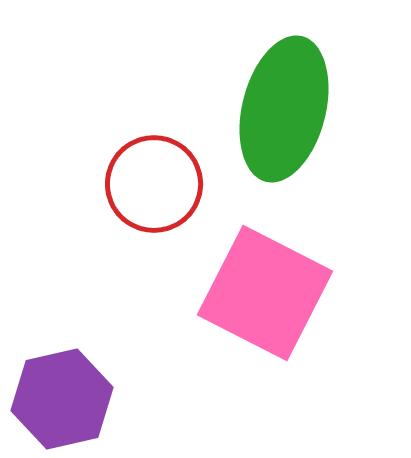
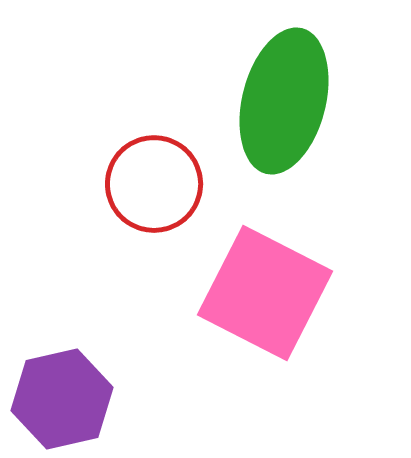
green ellipse: moved 8 px up
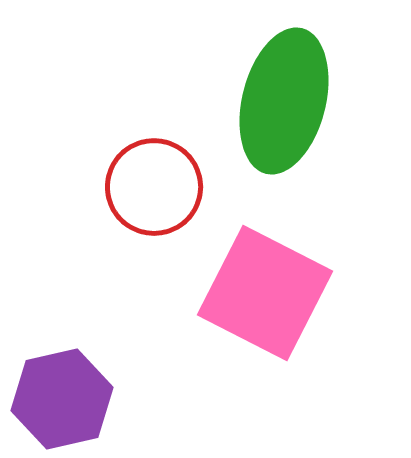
red circle: moved 3 px down
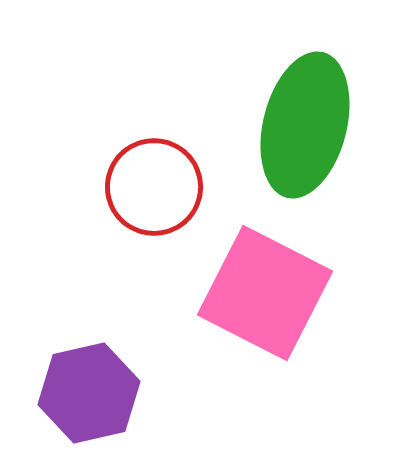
green ellipse: moved 21 px right, 24 px down
purple hexagon: moved 27 px right, 6 px up
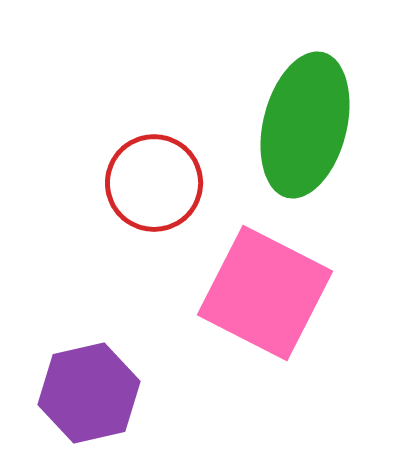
red circle: moved 4 px up
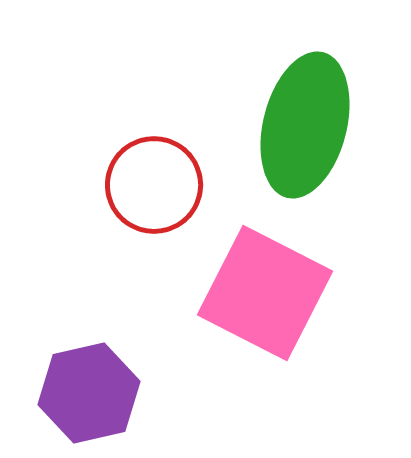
red circle: moved 2 px down
